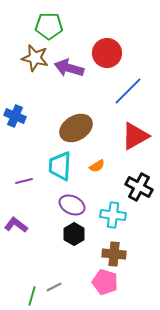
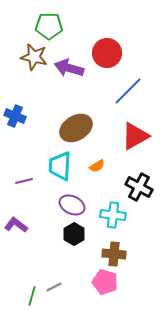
brown star: moved 1 px left, 1 px up
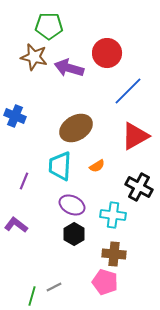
purple line: rotated 54 degrees counterclockwise
